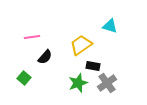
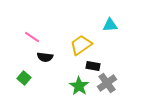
cyan triangle: moved 1 px up; rotated 21 degrees counterclockwise
pink line: rotated 42 degrees clockwise
black semicircle: rotated 56 degrees clockwise
green star: moved 1 px right, 3 px down; rotated 18 degrees counterclockwise
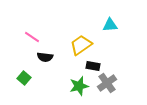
green star: rotated 24 degrees clockwise
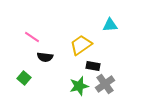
gray cross: moved 2 px left, 1 px down
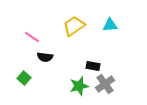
yellow trapezoid: moved 7 px left, 19 px up
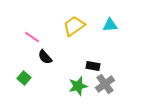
black semicircle: rotated 42 degrees clockwise
green star: moved 1 px left
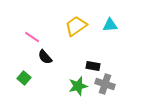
yellow trapezoid: moved 2 px right
gray cross: rotated 36 degrees counterclockwise
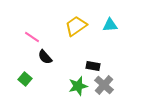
green square: moved 1 px right, 1 px down
gray cross: moved 1 px left, 1 px down; rotated 24 degrees clockwise
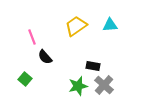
pink line: rotated 35 degrees clockwise
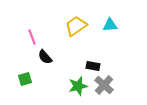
green square: rotated 32 degrees clockwise
